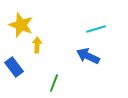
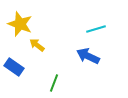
yellow star: moved 1 px left, 1 px up
yellow arrow: rotated 56 degrees counterclockwise
blue rectangle: rotated 18 degrees counterclockwise
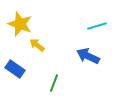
cyan line: moved 1 px right, 3 px up
blue rectangle: moved 1 px right, 2 px down
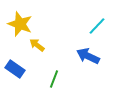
cyan line: rotated 30 degrees counterclockwise
green line: moved 4 px up
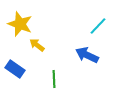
cyan line: moved 1 px right
blue arrow: moved 1 px left, 1 px up
green line: rotated 24 degrees counterclockwise
